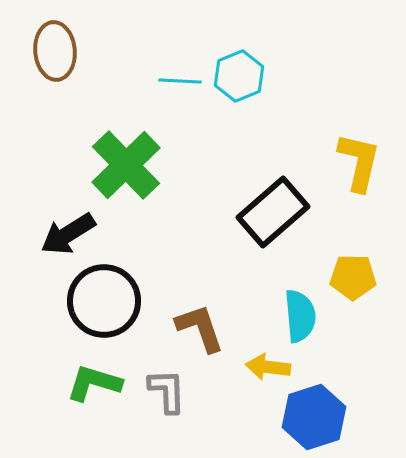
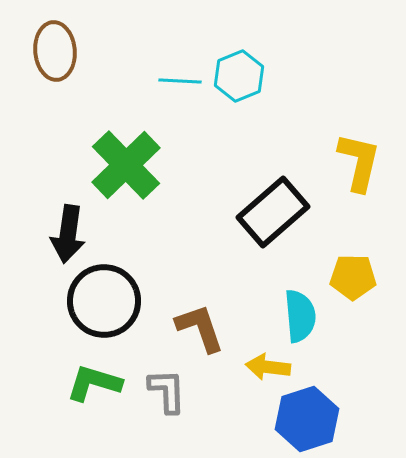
black arrow: rotated 50 degrees counterclockwise
blue hexagon: moved 7 px left, 2 px down
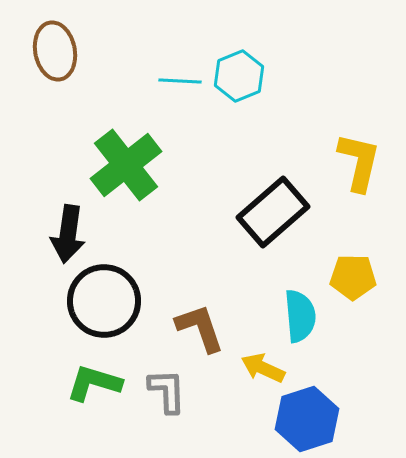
brown ellipse: rotated 6 degrees counterclockwise
green cross: rotated 6 degrees clockwise
yellow arrow: moved 5 px left, 1 px down; rotated 18 degrees clockwise
